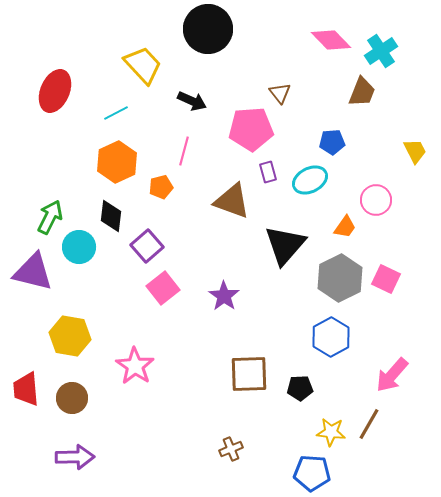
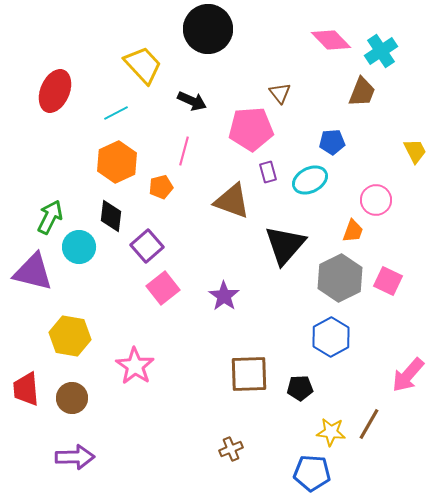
orange trapezoid at (345, 227): moved 8 px right, 4 px down; rotated 15 degrees counterclockwise
pink square at (386, 279): moved 2 px right, 2 px down
pink arrow at (392, 375): moved 16 px right
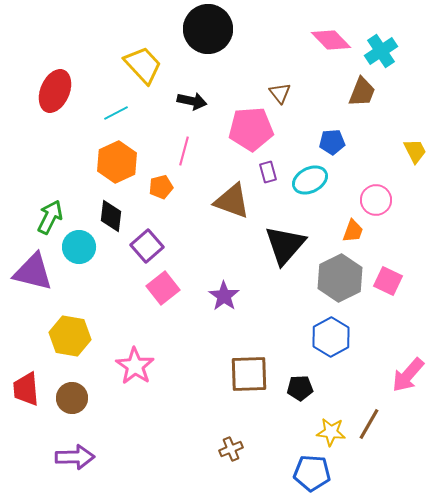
black arrow at (192, 101): rotated 12 degrees counterclockwise
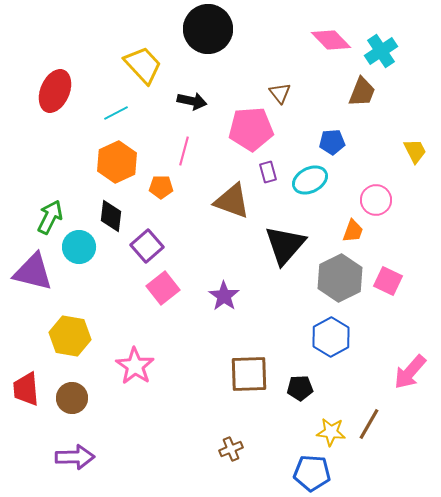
orange pentagon at (161, 187): rotated 15 degrees clockwise
pink arrow at (408, 375): moved 2 px right, 3 px up
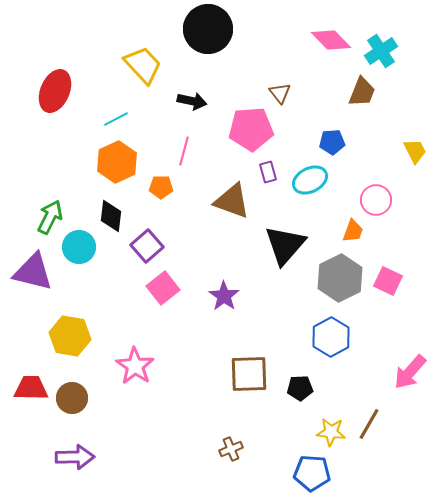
cyan line at (116, 113): moved 6 px down
red trapezoid at (26, 389): moved 5 px right, 1 px up; rotated 96 degrees clockwise
